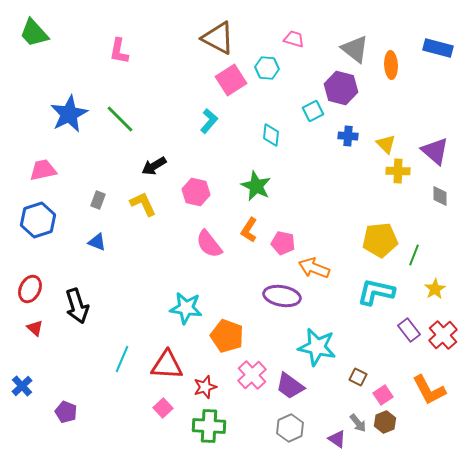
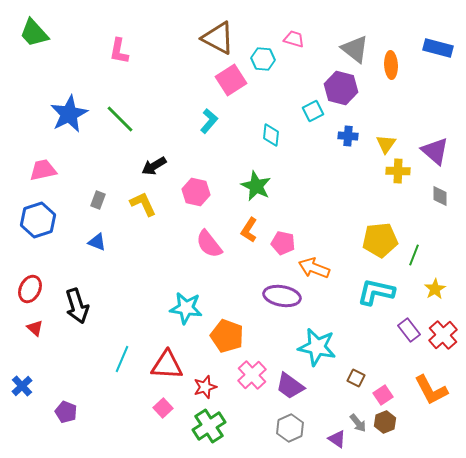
cyan hexagon at (267, 68): moved 4 px left, 9 px up
yellow triangle at (386, 144): rotated 20 degrees clockwise
brown square at (358, 377): moved 2 px left, 1 px down
orange L-shape at (429, 390): moved 2 px right
green cross at (209, 426): rotated 36 degrees counterclockwise
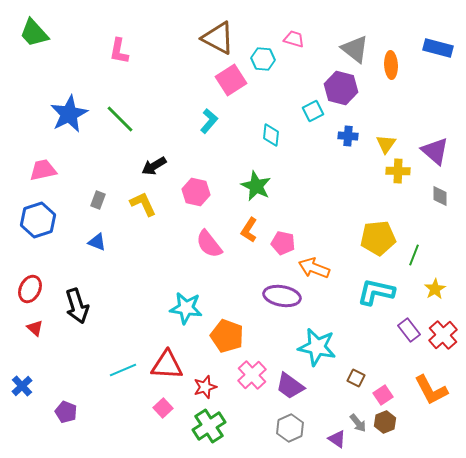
yellow pentagon at (380, 240): moved 2 px left, 2 px up
cyan line at (122, 359): moved 1 px right, 11 px down; rotated 44 degrees clockwise
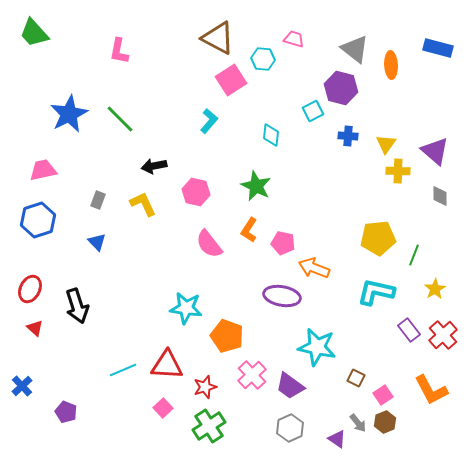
black arrow at (154, 166): rotated 20 degrees clockwise
blue triangle at (97, 242): rotated 24 degrees clockwise
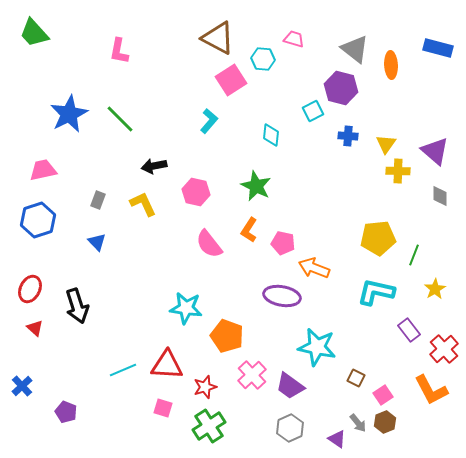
red cross at (443, 335): moved 1 px right, 14 px down
pink square at (163, 408): rotated 30 degrees counterclockwise
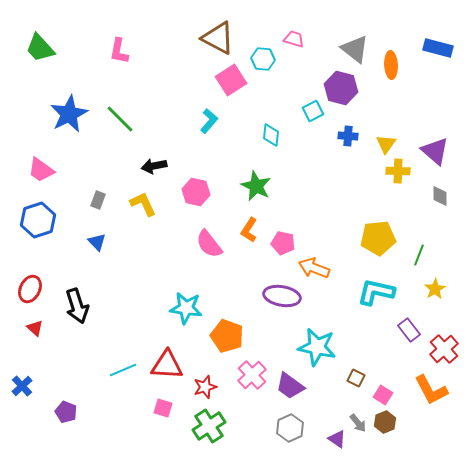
green trapezoid at (34, 33): moved 6 px right, 15 px down
pink trapezoid at (43, 170): moved 2 px left; rotated 132 degrees counterclockwise
green line at (414, 255): moved 5 px right
pink square at (383, 395): rotated 24 degrees counterclockwise
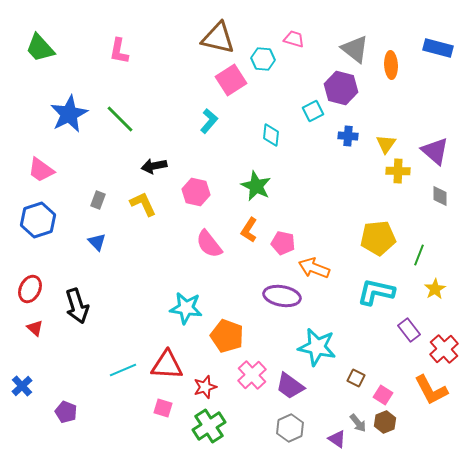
brown triangle at (218, 38): rotated 15 degrees counterclockwise
